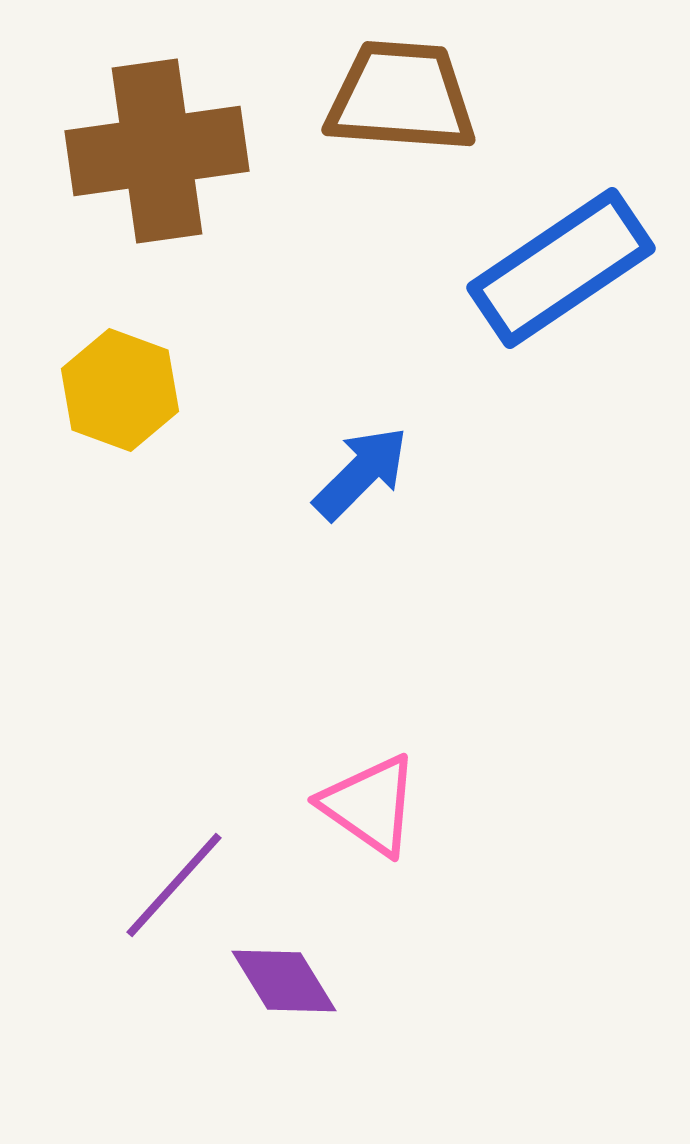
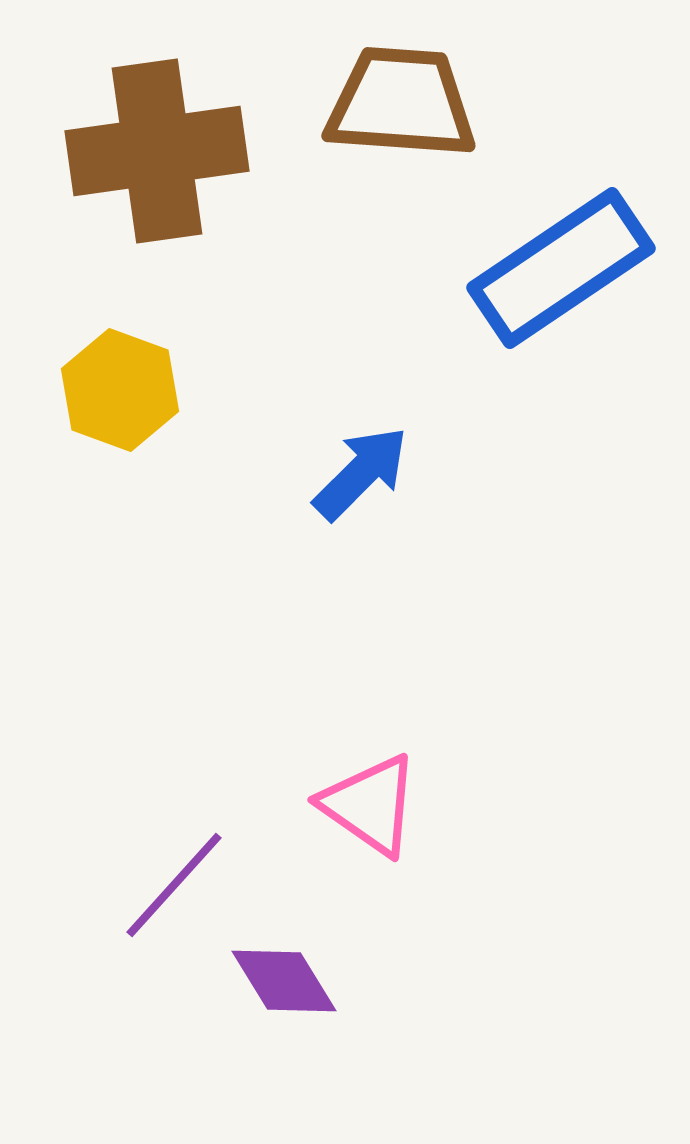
brown trapezoid: moved 6 px down
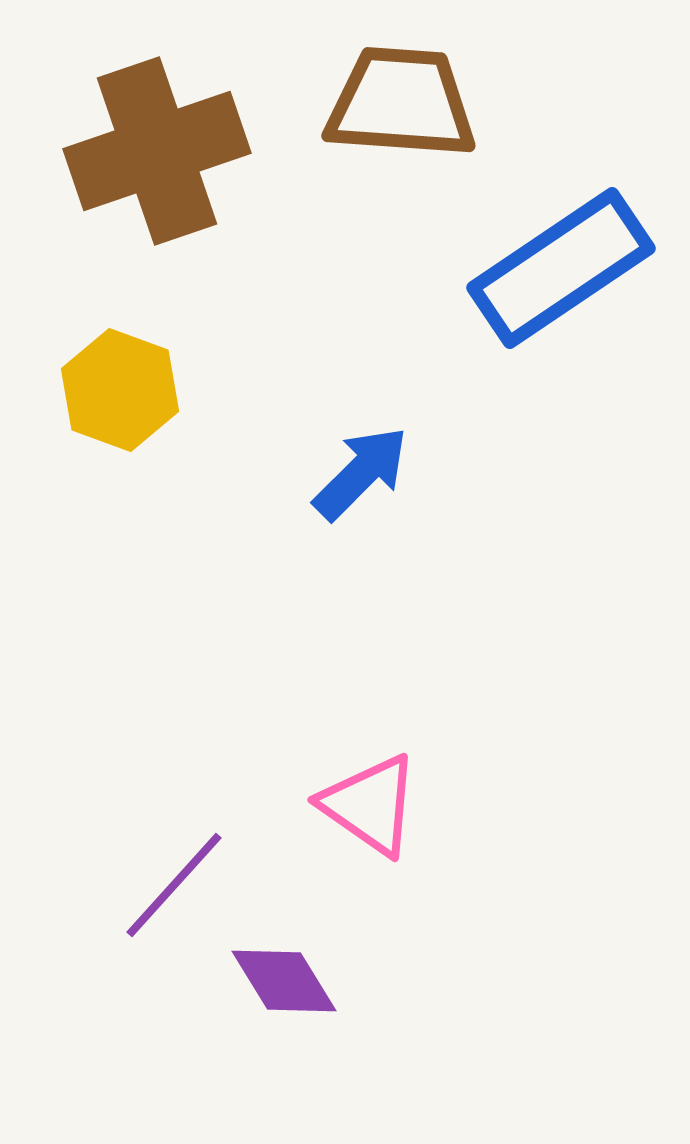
brown cross: rotated 11 degrees counterclockwise
